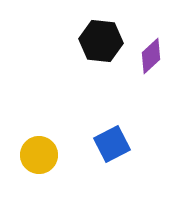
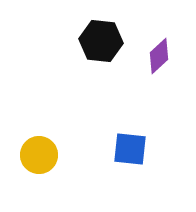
purple diamond: moved 8 px right
blue square: moved 18 px right, 5 px down; rotated 33 degrees clockwise
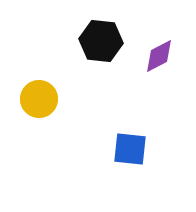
purple diamond: rotated 15 degrees clockwise
yellow circle: moved 56 px up
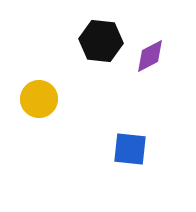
purple diamond: moved 9 px left
